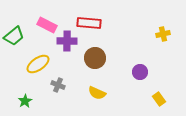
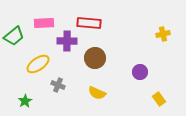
pink rectangle: moved 3 px left, 2 px up; rotated 30 degrees counterclockwise
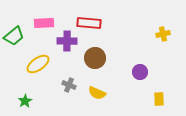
gray cross: moved 11 px right
yellow rectangle: rotated 32 degrees clockwise
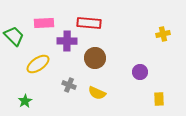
green trapezoid: rotated 95 degrees counterclockwise
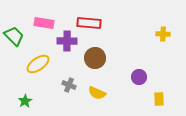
pink rectangle: rotated 12 degrees clockwise
yellow cross: rotated 16 degrees clockwise
purple circle: moved 1 px left, 5 px down
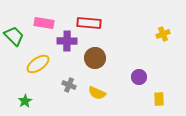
yellow cross: rotated 24 degrees counterclockwise
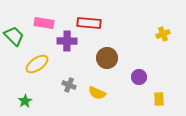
brown circle: moved 12 px right
yellow ellipse: moved 1 px left
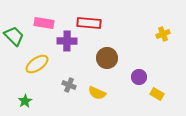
yellow rectangle: moved 2 px left, 5 px up; rotated 56 degrees counterclockwise
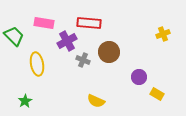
purple cross: rotated 30 degrees counterclockwise
brown circle: moved 2 px right, 6 px up
yellow ellipse: rotated 65 degrees counterclockwise
gray cross: moved 14 px right, 25 px up
yellow semicircle: moved 1 px left, 8 px down
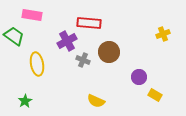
pink rectangle: moved 12 px left, 8 px up
green trapezoid: rotated 10 degrees counterclockwise
yellow rectangle: moved 2 px left, 1 px down
